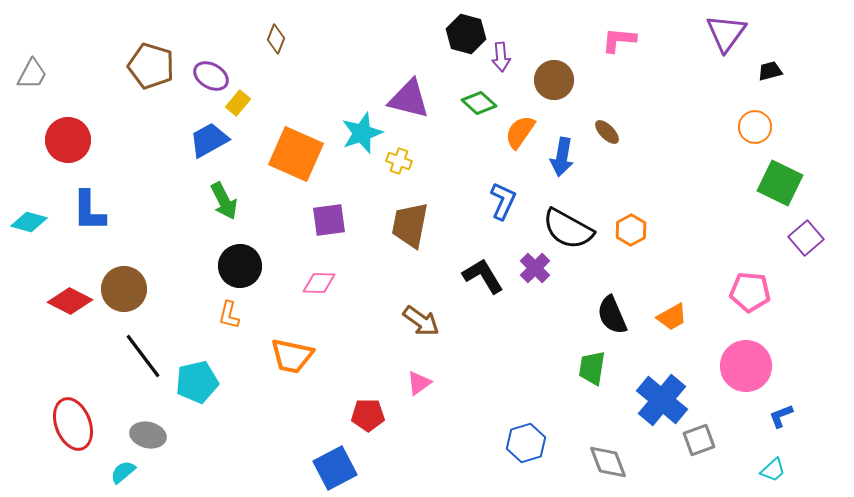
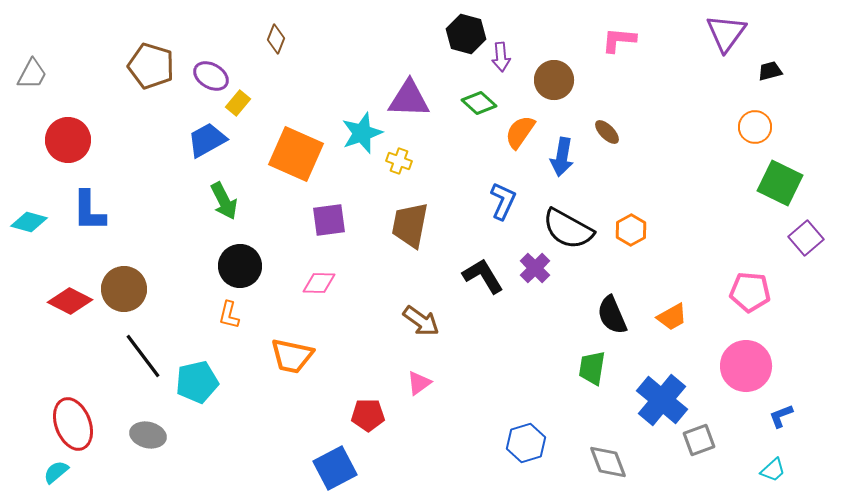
purple triangle at (409, 99): rotated 12 degrees counterclockwise
blue trapezoid at (209, 140): moved 2 px left
cyan semicircle at (123, 472): moved 67 px left
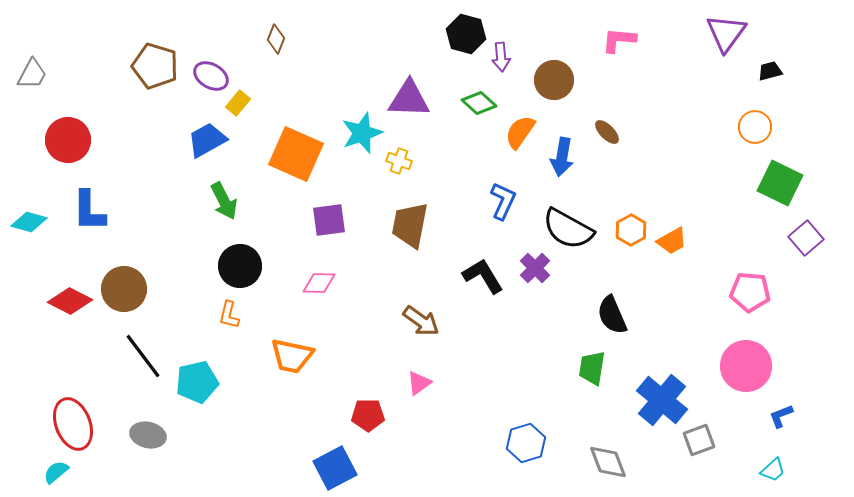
brown pentagon at (151, 66): moved 4 px right
orange trapezoid at (672, 317): moved 76 px up
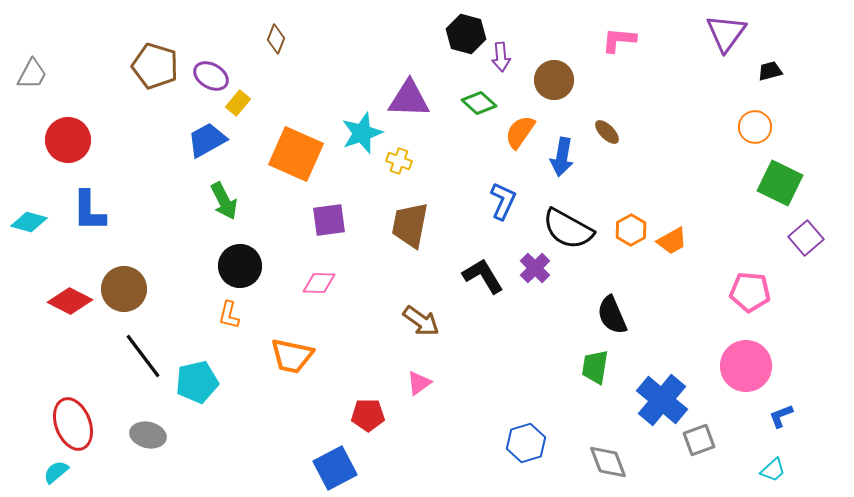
green trapezoid at (592, 368): moved 3 px right, 1 px up
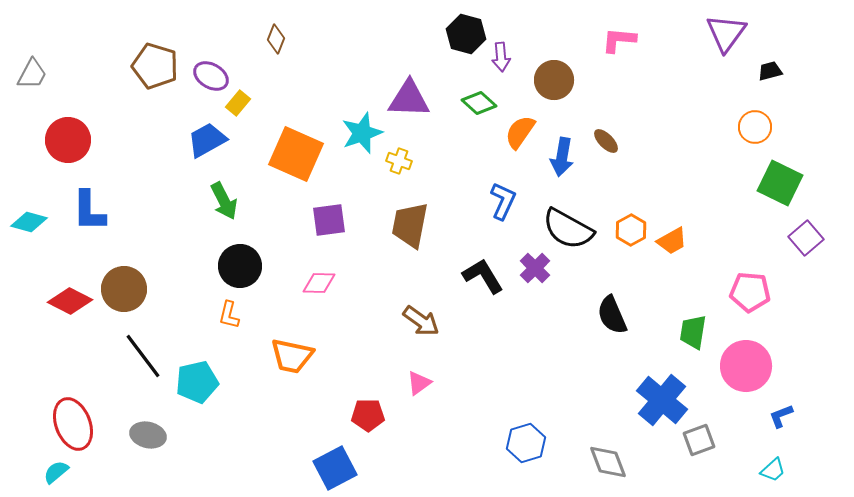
brown ellipse at (607, 132): moved 1 px left, 9 px down
green trapezoid at (595, 367): moved 98 px right, 35 px up
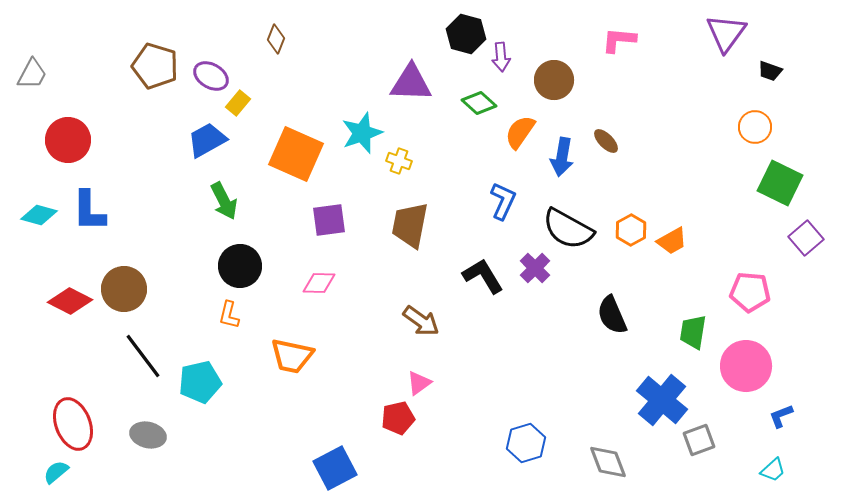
black trapezoid at (770, 71): rotated 145 degrees counterclockwise
purple triangle at (409, 99): moved 2 px right, 16 px up
cyan diamond at (29, 222): moved 10 px right, 7 px up
cyan pentagon at (197, 382): moved 3 px right
red pentagon at (368, 415): moved 30 px right, 3 px down; rotated 12 degrees counterclockwise
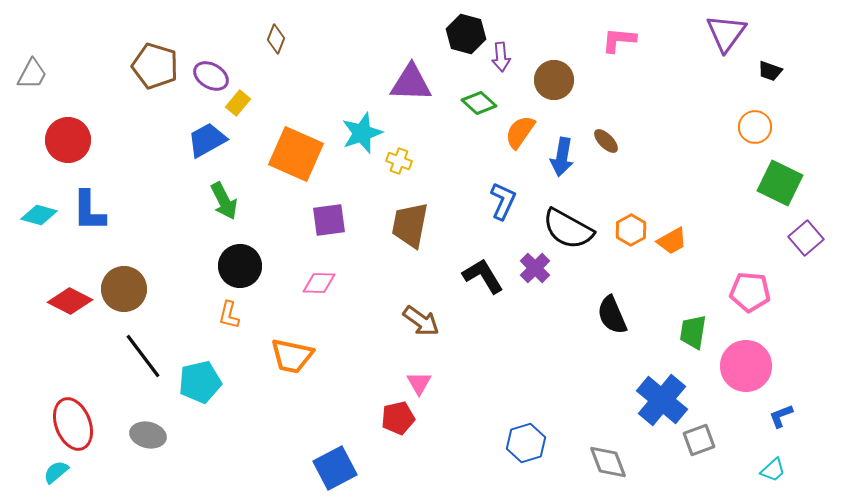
pink triangle at (419, 383): rotated 24 degrees counterclockwise
